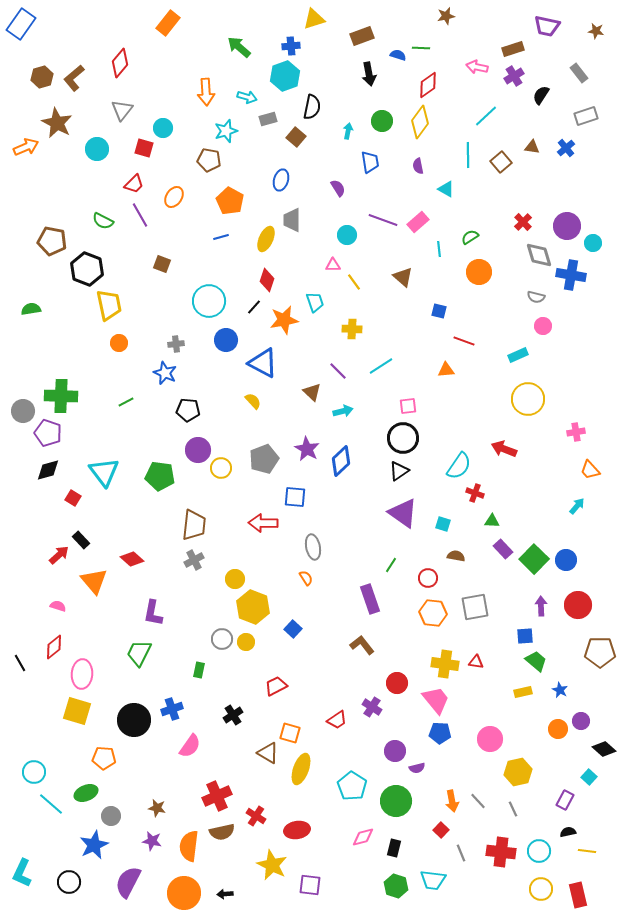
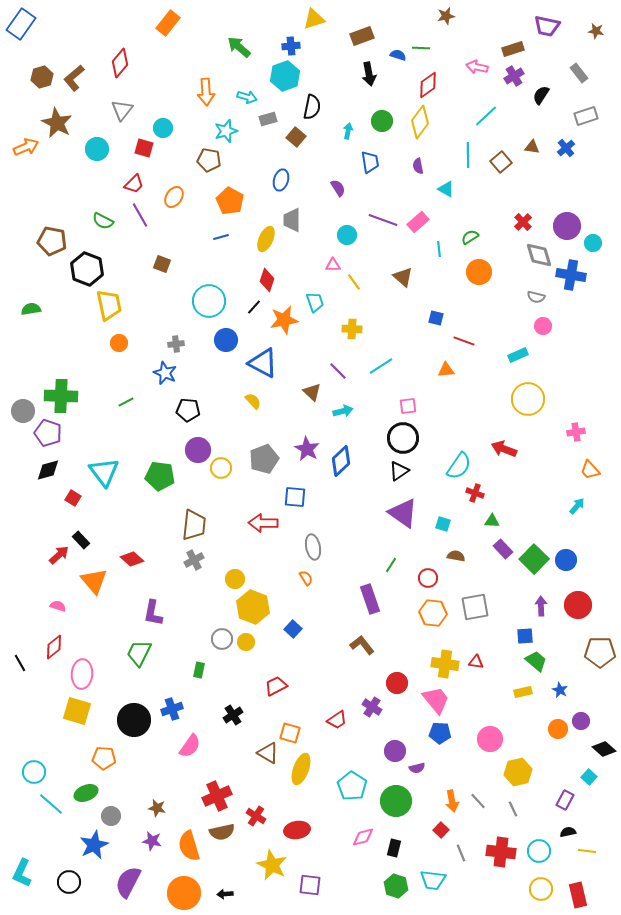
blue square at (439, 311): moved 3 px left, 7 px down
orange semicircle at (189, 846): rotated 24 degrees counterclockwise
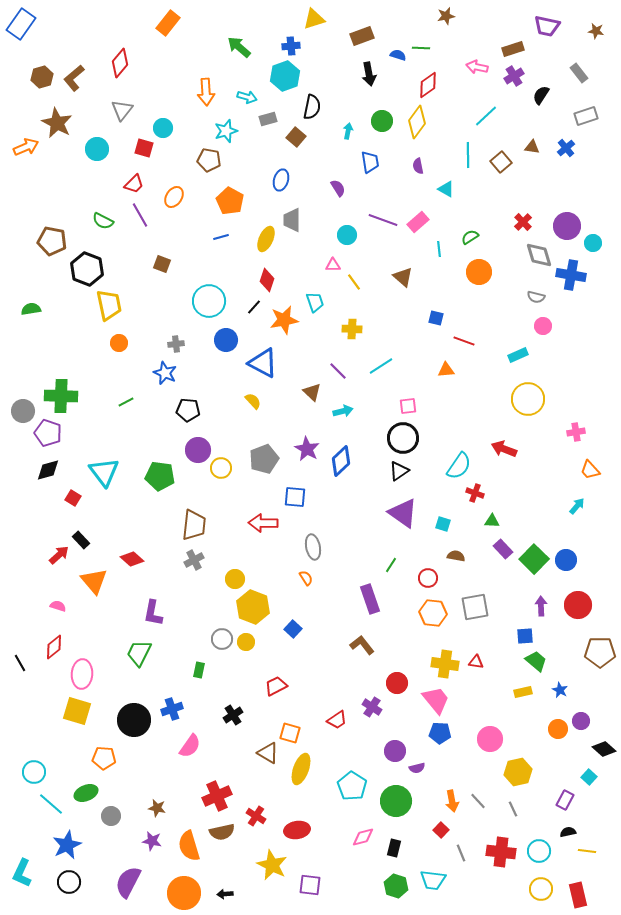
yellow diamond at (420, 122): moved 3 px left
blue star at (94, 845): moved 27 px left
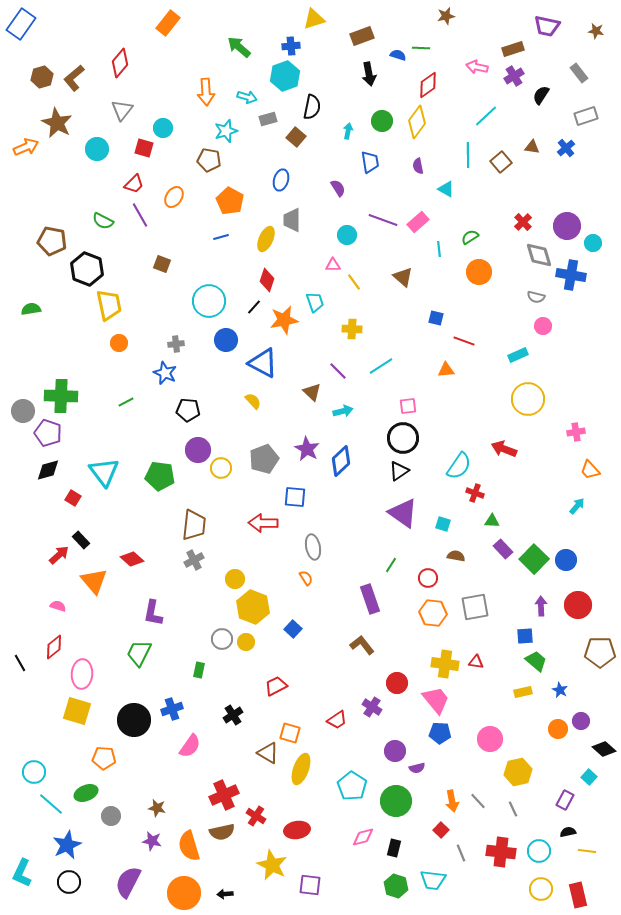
red cross at (217, 796): moved 7 px right, 1 px up
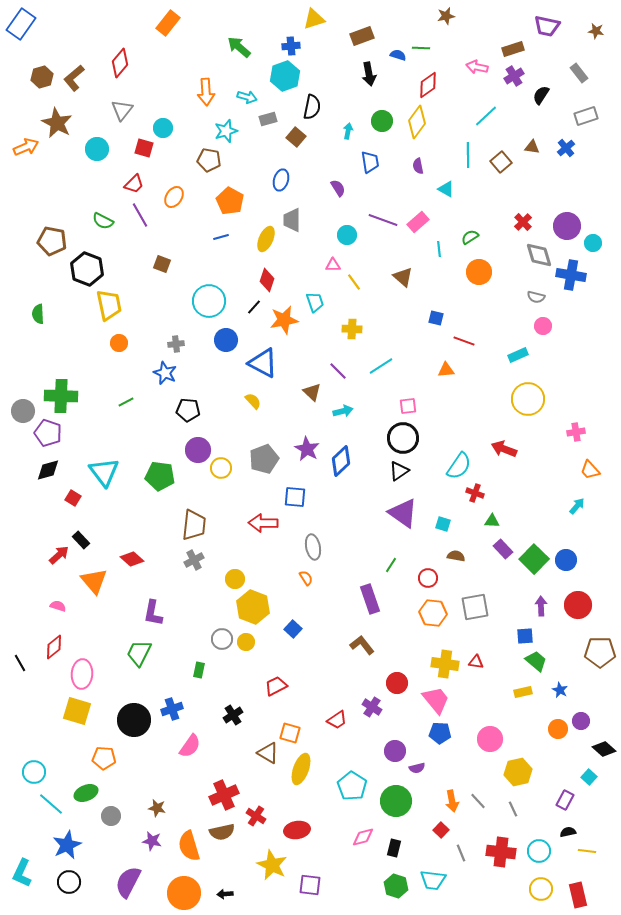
green semicircle at (31, 309): moved 7 px right, 5 px down; rotated 84 degrees counterclockwise
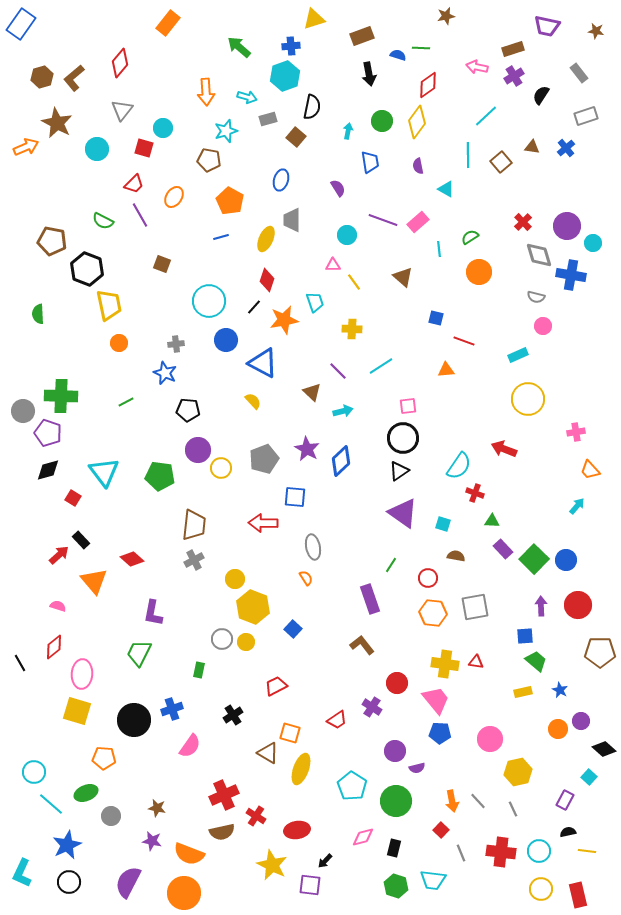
orange semicircle at (189, 846): moved 8 px down; rotated 52 degrees counterclockwise
black arrow at (225, 894): moved 100 px right, 33 px up; rotated 42 degrees counterclockwise
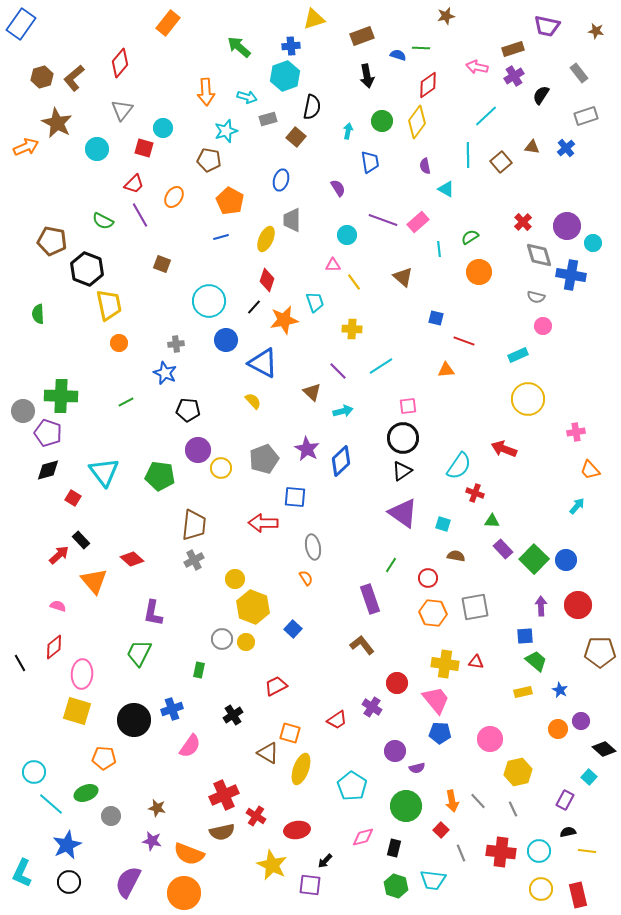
black arrow at (369, 74): moved 2 px left, 2 px down
purple semicircle at (418, 166): moved 7 px right
black triangle at (399, 471): moved 3 px right
green circle at (396, 801): moved 10 px right, 5 px down
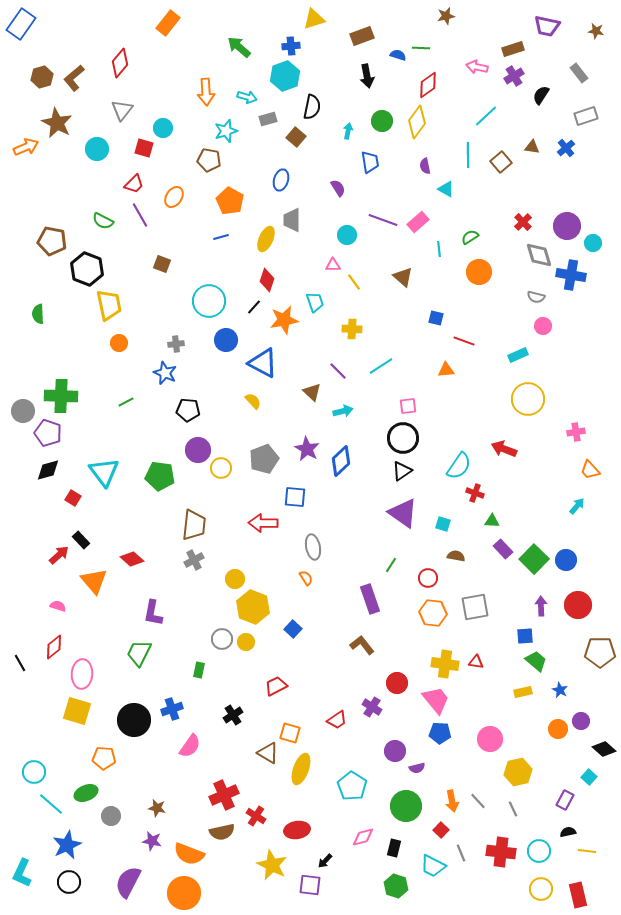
cyan trapezoid at (433, 880): moved 14 px up; rotated 20 degrees clockwise
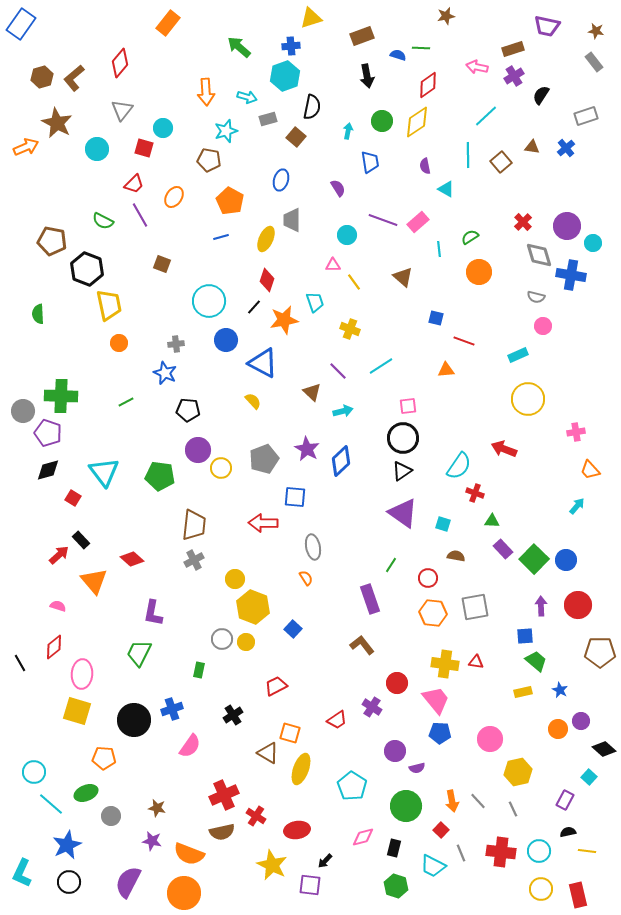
yellow triangle at (314, 19): moved 3 px left, 1 px up
gray rectangle at (579, 73): moved 15 px right, 11 px up
yellow diamond at (417, 122): rotated 20 degrees clockwise
yellow cross at (352, 329): moved 2 px left; rotated 18 degrees clockwise
